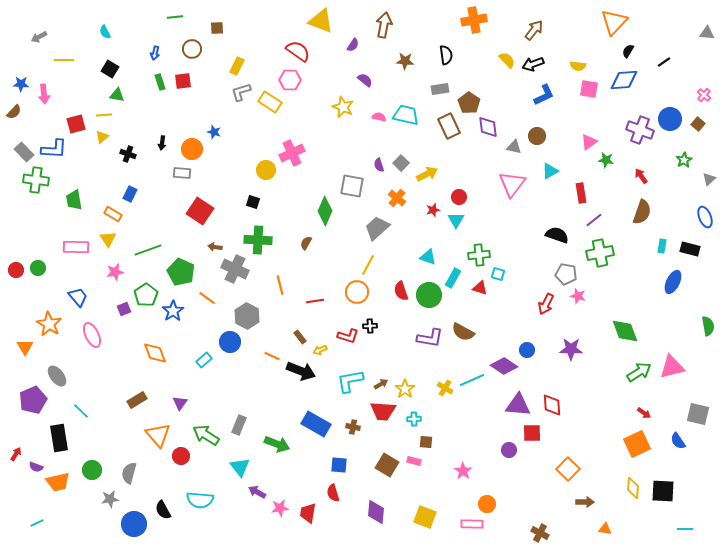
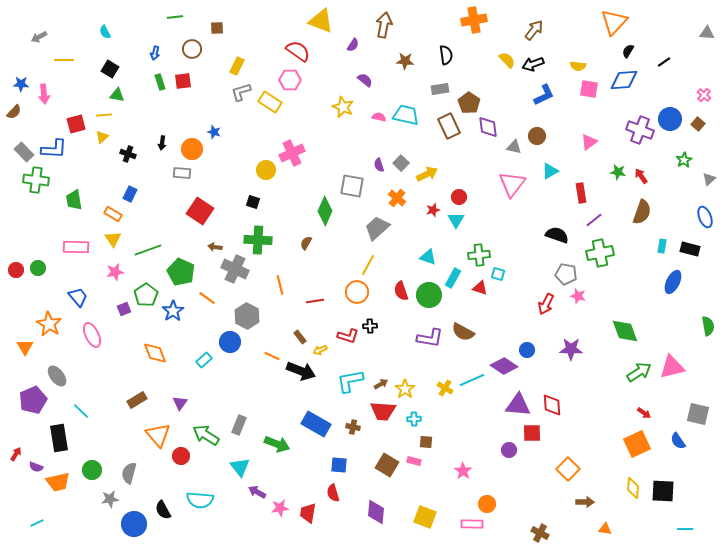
green star at (606, 160): moved 12 px right, 12 px down
yellow triangle at (108, 239): moved 5 px right
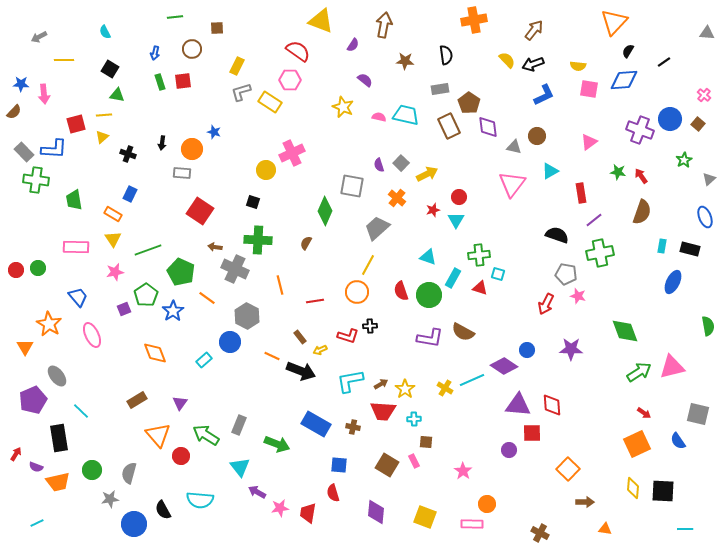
pink rectangle at (414, 461): rotated 48 degrees clockwise
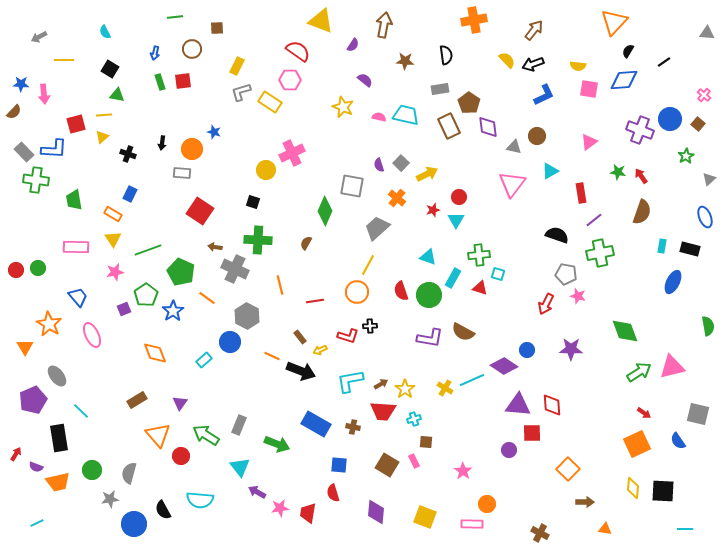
green star at (684, 160): moved 2 px right, 4 px up
cyan cross at (414, 419): rotated 16 degrees counterclockwise
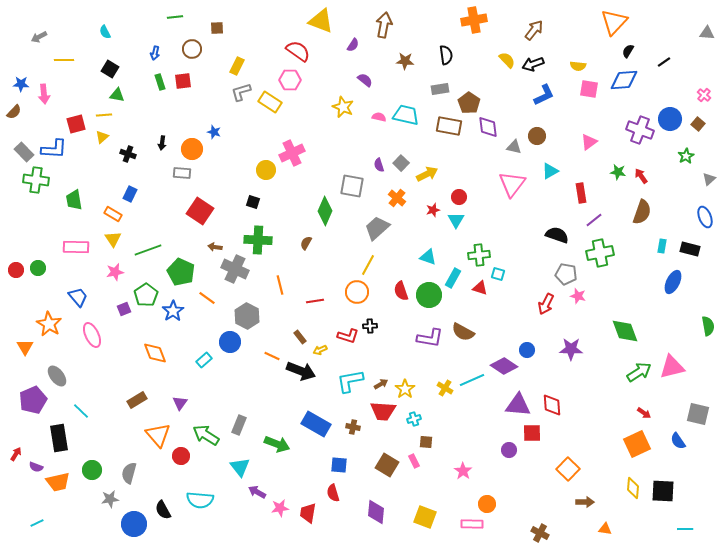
brown rectangle at (449, 126): rotated 55 degrees counterclockwise
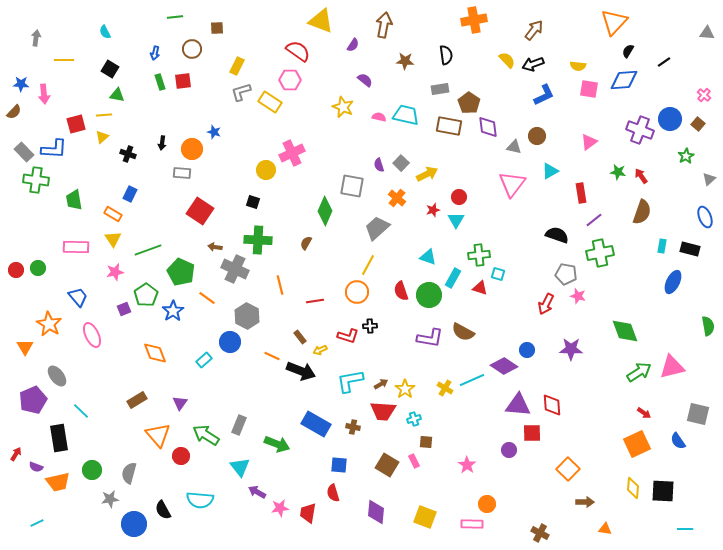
gray arrow at (39, 37): moved 3 px left, 1 px down; rotated 126 degrees clockwise
pink star at (463, 471): moved 4 px right, 6 px up
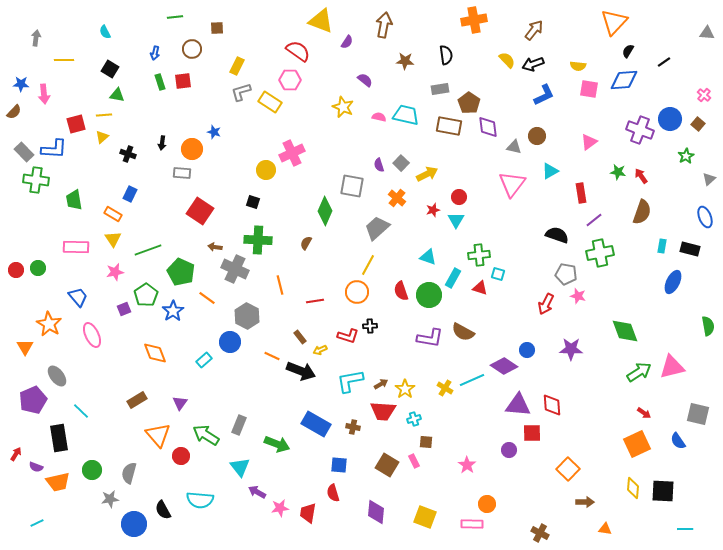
purple semicircle at (353, 45): moved 6 px left, 3 px up
